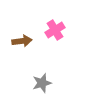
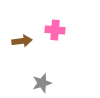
pink cross: rotated 36 degrees clockwise
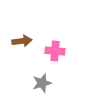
pink cross: moved 21 px down
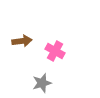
pink cross: rotated 24 degrees clockwise
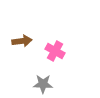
gray star: moved 1 px right, 1 px down; rotated 18 degrees clockwise
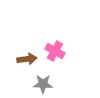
brown arrow: moved 5 px right, 18 px down
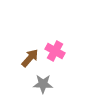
brown arrow: moved 3 px right, 1 px up; rotated 42 degrees counterclockwise
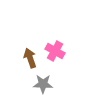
brown arrow: rotated 60 degrees counterclockwise
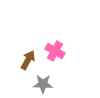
brown arrow: moved 2 px left, 2 px down; rotated 48 degrees clockwise
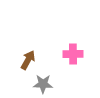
pink cross: moved 18 px right, 3 px down; rotated 30 degrees counterclockwise
